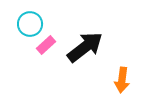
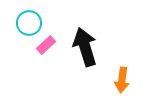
cyan circle: moved 1 px left, 1 px up
black arrow: rotated 69 degrees counterclockwise
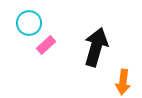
black arrow: moved 11 px right; rotated 33 degrees clockwise
orange arrow: moved 1 px right, 2 px down
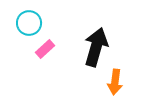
pink rectangle: moved 1 px left, 4 px down
orange arrow: moved 8 px left
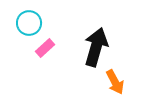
pink rectangle: moved 1 px up
orange arrow: rotated 35 degrees counterclockwise
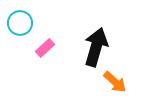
cyan circle: moved 9 px left
orange arrow: rotated 20 degrees counterclockwise
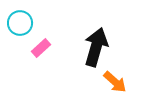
pink rectangle: moved 4 px left
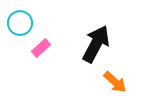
black arrow: moved 3 px up; rotated 12 degrees clockwise
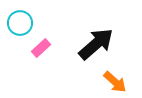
black arrow: rotated 21 degrees clockwise
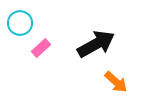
black arrow: rotated 12 degrees clockwise
orange arrow: moved 1 px right
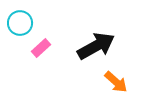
black arrow: moved 2 px down
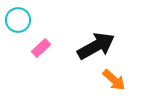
cyan circle: moved 2 px left, 3 px up
orange arrow: moved 2 px left, 2 px up
